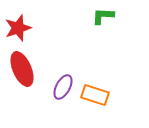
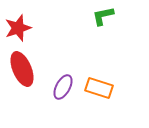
green L-shape: rotated 15 degrees counterclockwise
orange rectangle: moved 4 px right, 7 px up
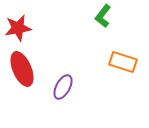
green L-shape: rotated 40 degrees counterclockwise
red star: rotated 8 degrees clockwise
orange rectangle: moved 24 px right, 26 px up
